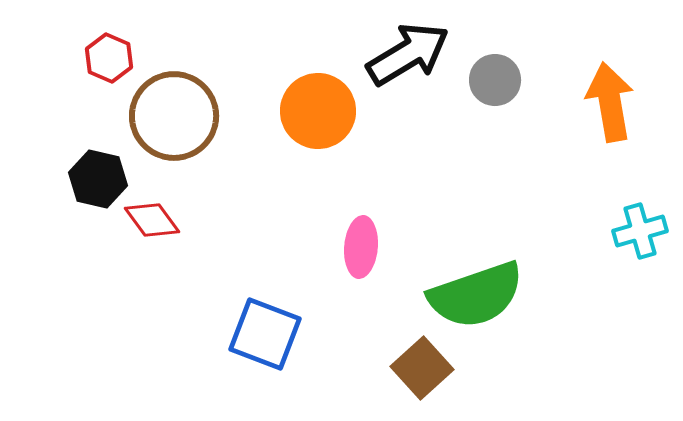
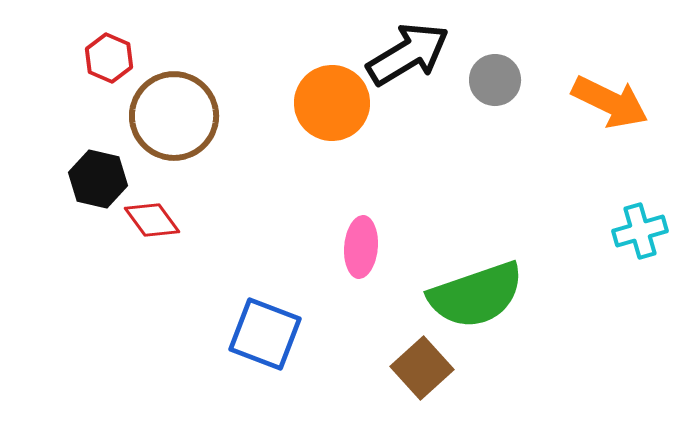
orange arrow: rotated 126 degrees clockwise
orange circle: moved 14 px right, 8 px up
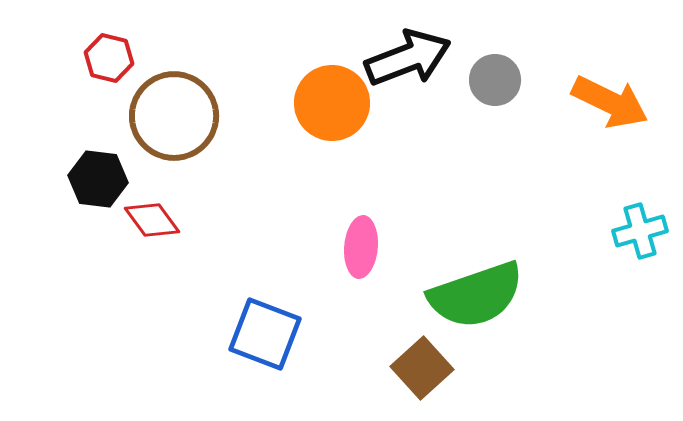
black arrow: moved 4 px down; rotated 10 degrees clockwise
red hexagon: rotated 9 degrees counterclockwise
black hexagon: rotated 6 degrees counterclockwise
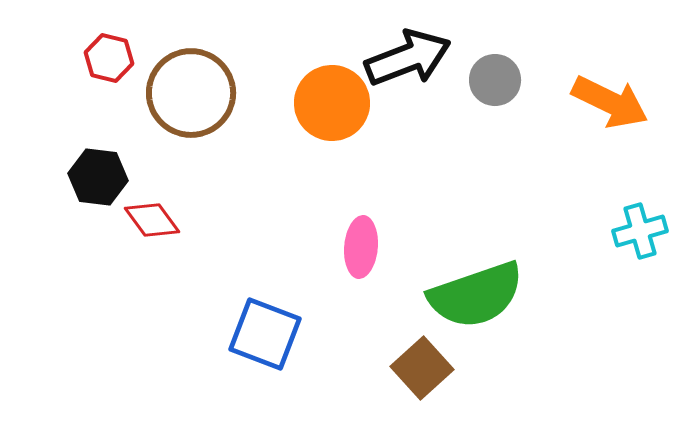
brown circle: moved 17 px right, 23 px up
black hexagon: moved 2 px up
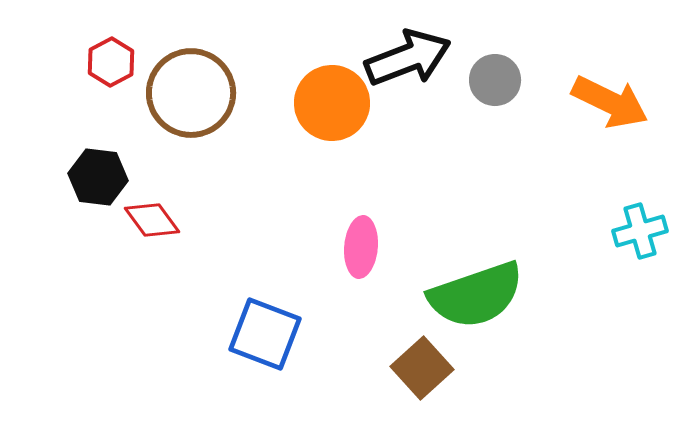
red hexagon: moved 2 px right, 4 px down; rotated 18 degrees clockwise
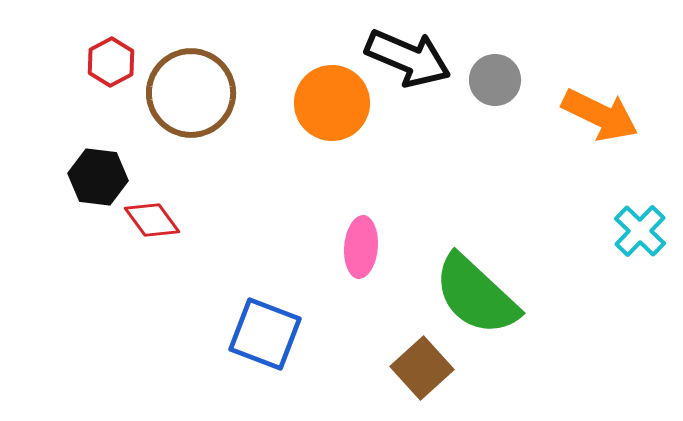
black arrow: rotated 44 degrees clockwise
orange arrow: moved 10 px left, 13 px down
cyan cross: rotated 30 degrees counterclockwise
green semicircle: rotated 62 degrees clockwise
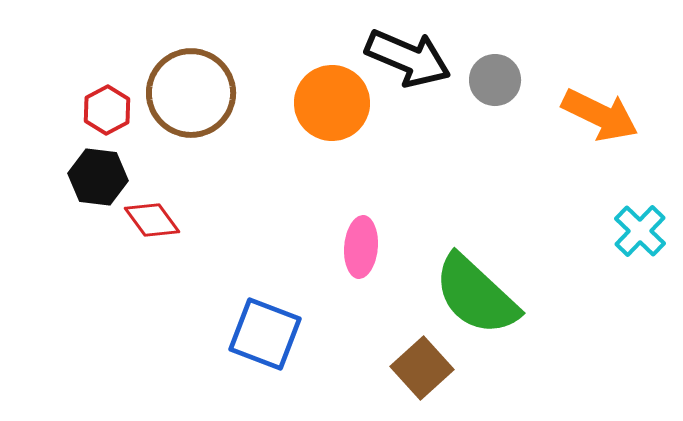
red hexagon: moved 4 px left, 48 px down
